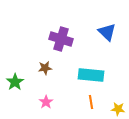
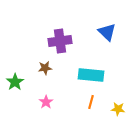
purple cross: moved 1 px left, 2 px down; rotated 25 degrees counterclockwise
orange line: rotated 24 degrees clockwise
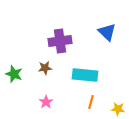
cyan rectangle: moved 6 px left
green star: moved 1 px left, 8 px up; rotated 18 degrees counterclockwise
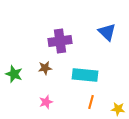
pink star: rotated 16 degrees clockwise
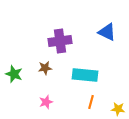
blue triangle: rotated 18 degrees counterclockwise
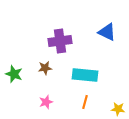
orange line: moved 6 px left
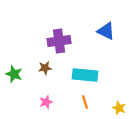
blue triangle: moved 1 px left, 1 px up
purple cross: moved 1 px left
orange line: rotated 32 degrees counterclockwise
yellow star: moved 1 px right, 1 px up; rotated 16 degrees clockwise
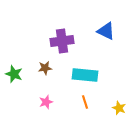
purple cross: moved 3 px right
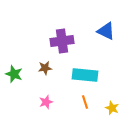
yellow star: moved 7 px left
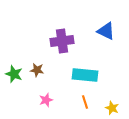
brown star: moved 8 px left, 2 px down; rotated 16 degrees clockwise
pink star: moved 2 px up
